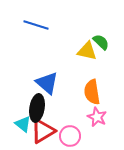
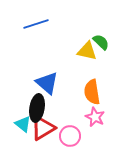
blue line: moved 1 px up; rotated 35 degrees counterclockwise
pink star: moved 2 px left
red triangle: moved 3 px up
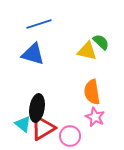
blue line: moved 3 px right
blue triangle: moved 14 px left, 29 px up; rotated 25 degrees counterclockwise
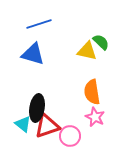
red triangle: moved 4 px right, 2 px up; rotated 12 degrees clockwise
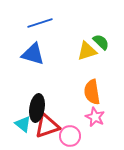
blue line: moved 1 px right, 1 px up
yellow triangle: rotated 30 degrees counterclockwise
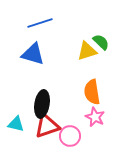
black ellipse: moved 5 px right, 4 px up
cyan triangle: moved 7 px left; rotated 24 degrees counterclockwise
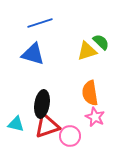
orange semicircle: moved 2 px left, 1 px down
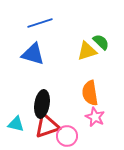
pink circle: moved 3 px left
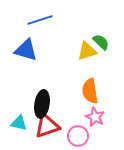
blue line: moved 3 px up
blue triangle: moved 7 px left, 4 px up
orange semicircle: moved 2 px up
cyan triangle: moved 3 px right, 1 px up
pink circle: moved 11 px right
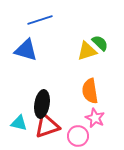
green semicircle: moved 1 px left, 1 px down
pink star: moved 1 px down
